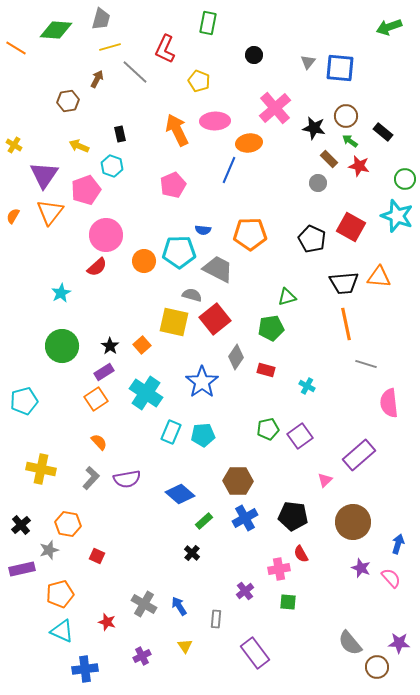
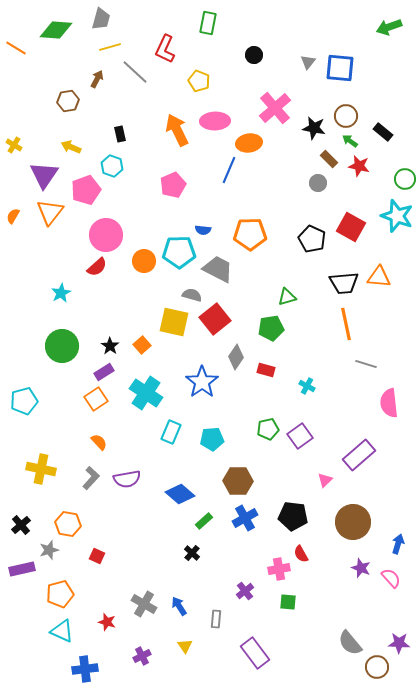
yellow arrow at (79, 146): moved 8 px left, 1 px down
cyan pentagon at (203, 435): moved 9 px right, 4 px down
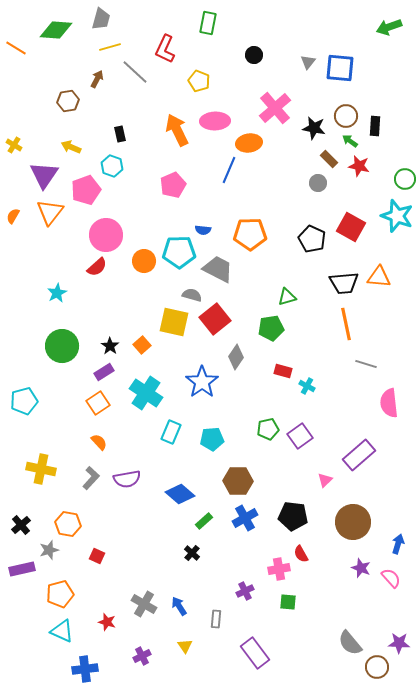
black rectangle at (383, 132): moved 8 px left, 6 px up; rotated 54 degrees clockwise
cyan star at (61, 293): moved 4 px left
red rectangle at (266, 370): moved 17 px right, 1 px down
orange square at (96, 399): moved 2 px right, 4 px down
purple cross at (245, 591): rotated 12 degrees clockwise
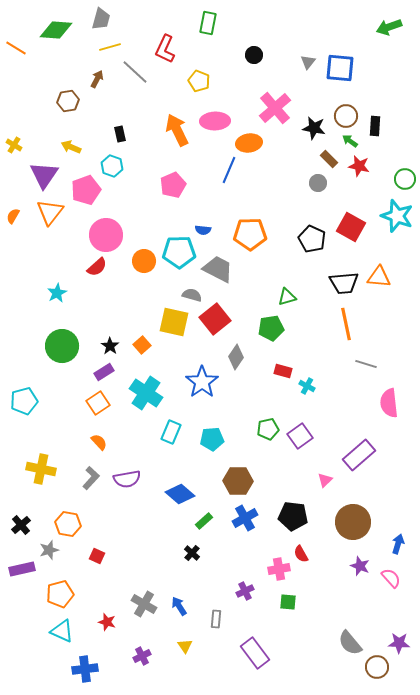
purple star at (361, 568): moved 1 px left, 2 px up
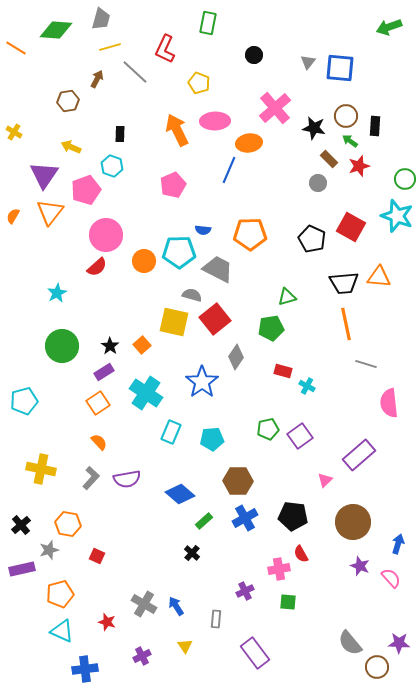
yellow pentagon at (199, 81): moved 2 px down
black rectangle at (120, 134): rotated 14 degrees clockwise
yellow cross at (14, 145): moved 13 px up
red star at (359, 166): rotated 30 degrees counterclockwise
blue arrow at (179, 606): moved 3 px left
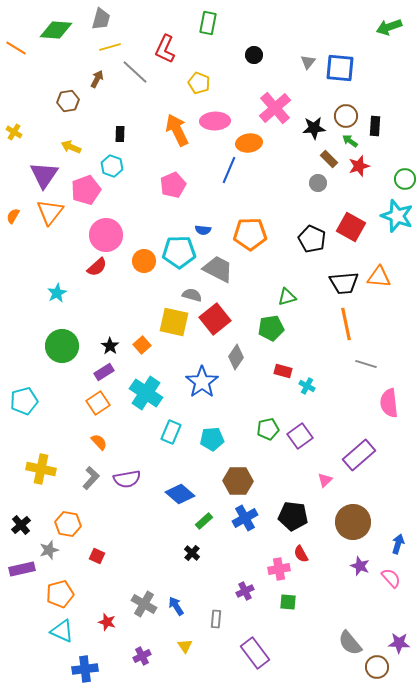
black star at (314, 128): rotated 15 degrees counterclockwise
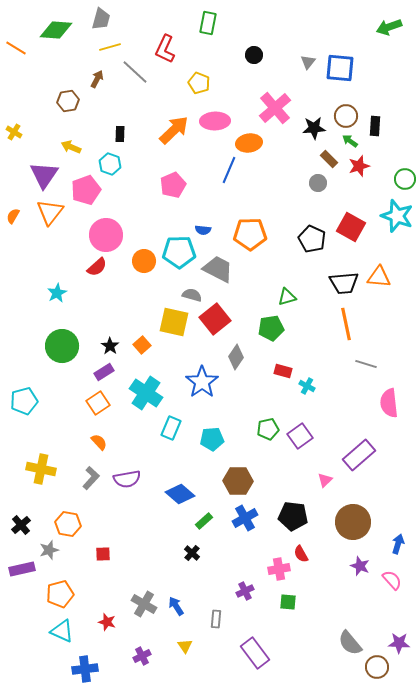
orange arrow at (177, 130): moved 3 px left; rotated 72 degrees clockwise
cyan hexagon at (112, 166): moved 2 px left, 2 px up
cyan rectangle at (171, 432): moved 4 px up
red square at (97, 556): moved 6 px right, 2 px up; rotated 28 degrees counterclockwise
pink semicircle at (391, 578): moved 1 px right, 2 px down
